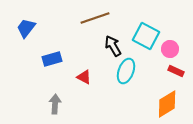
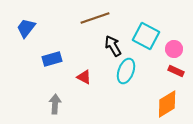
pink circle: moved 4 px right
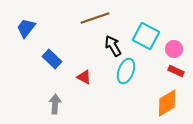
blue rectangle: rotated 60 degrees clockwise
orange diamond: moved 1 px up
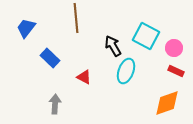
brown line: moved 19 px left; rotated 76 degrees counterclockwise
pink circle: moved 1 px up
blue rectangle: moved 2 px left, 1 px up
orange diamond: rotated 12 degrees clockwise
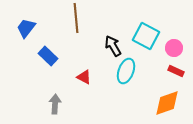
blue rectangle: moved 2 px left, 2 px up
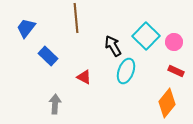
cyan square: rotated 16 degrees clockwise
pink circle: moved 6 px up
orange diamond: rotated 32 degrees counterclockwise
